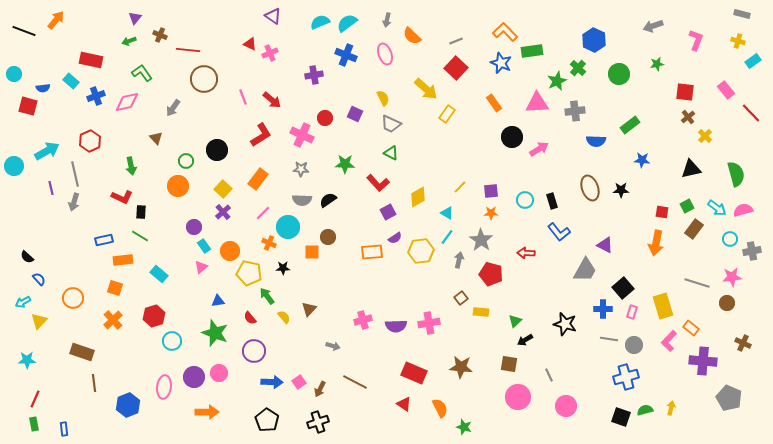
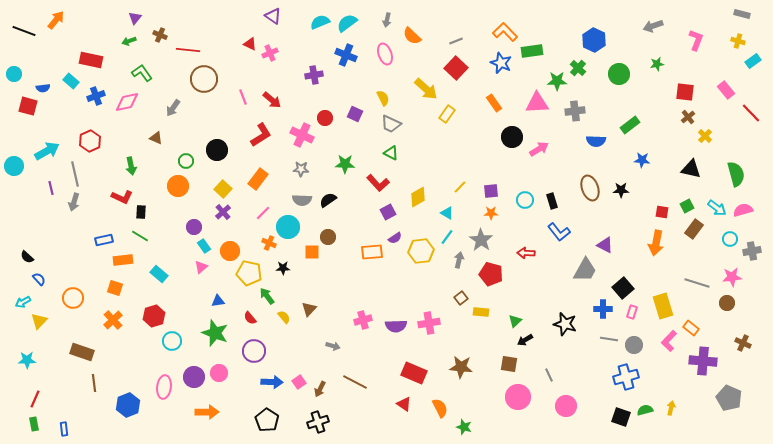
green star at (557, 81): rotated 24 degrees clockwise
brown triangle at (156, 138): rotated 24 degrees counterclockwise
black triangle at (691, 169): rotated 25 degrees clockwise
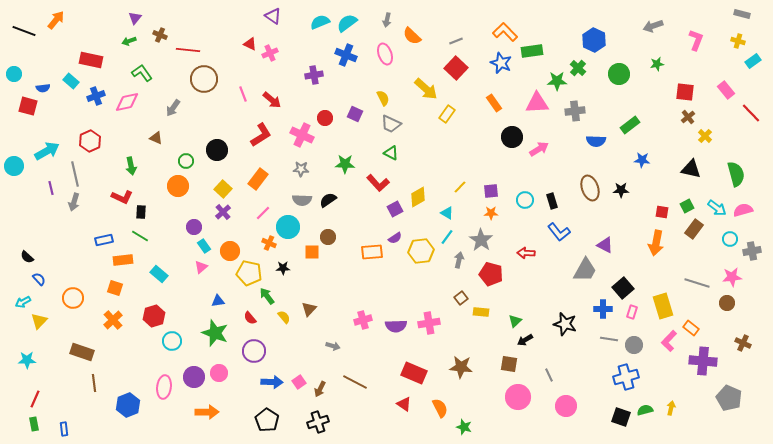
pink line at (243, 97): moved 3 px up
purple square at (388, 212): moved 7 px right, 3 px up
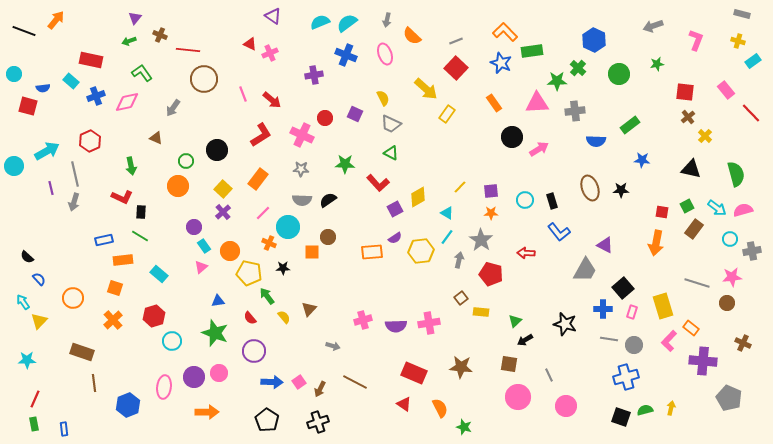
cyan arrow at (23, 302): rotated 84 degrees clockwise
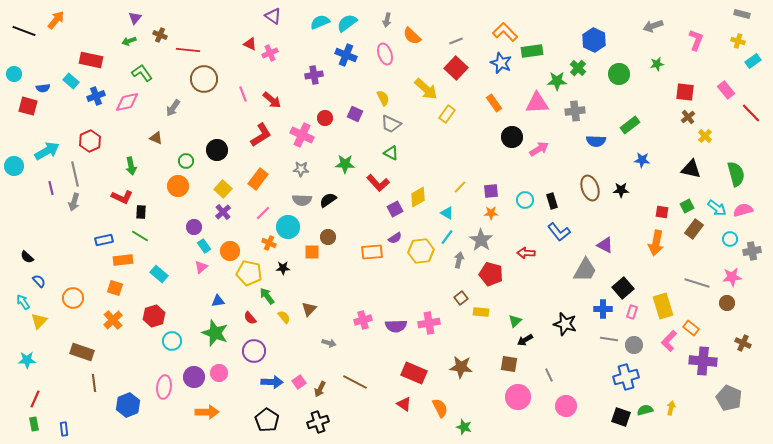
blue semicircle at (39, 279): moved 2 px down
gray arrow at (333, 346): moved 4 px left, 3 px up
